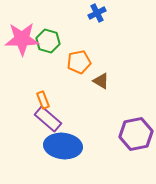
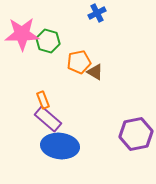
pink star: moved 5 px up
brown triangle: moved 6 px left, 9 px up
blue ellipse: moved 3 px left
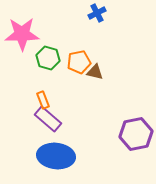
green hexagon: moved 17 px down
brown triangle: rotated 18 degrees counterclockwise
blue ellipse: moved 4 px left, 10 px down
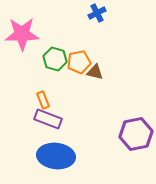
green hexagon: moved 7 px right, 1 px down
purple rectangle: rotated 20 degrees counterclockwise
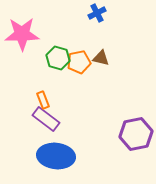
green hexagon: moved 3 px right, 1 px up
brown triangle: moved 6 px right, 14 px up
purple rectangle: moved 2 px left; rotated 16 degrees clockwise
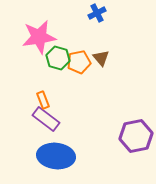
pink star: moved 17 px right, 3 px down; rotated 8 degrees counterclockwise
brown triangle: rotated 36 degrees clockwise
purple hexagon: moved 2 px down
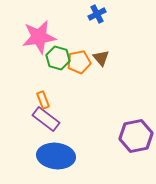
blue cross: moved 1 px down
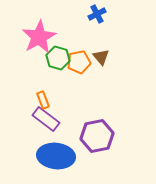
pink star: rotated 20 degrees counterclockwise
brown triangle: moved 1 px up
purple hexagon: moved 39 px left
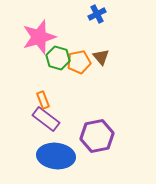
pink star: rotated 12 degrees clockwise
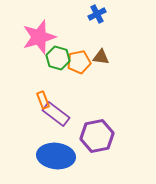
brown triangle: rotated 42 degrees counterclockwise
purple rectangle: moved 10 px right, 5 px up
